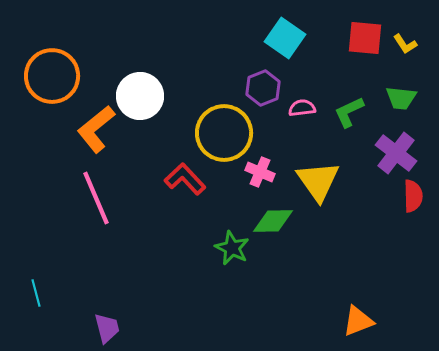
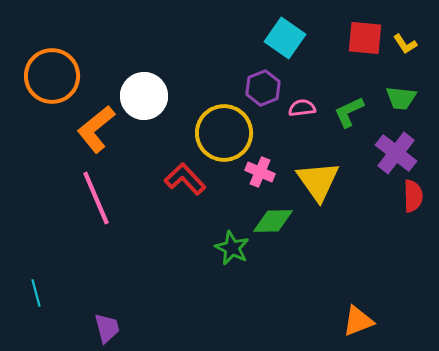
white circle: moved 4 px right
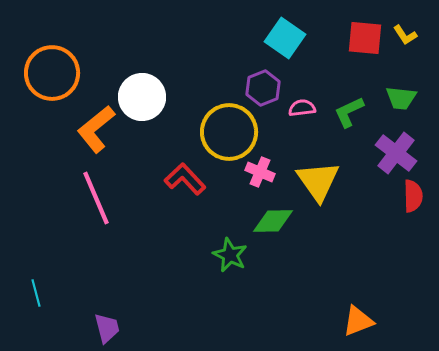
yellow L-shape: moved 9 px up
orange circle: moved 3 px up
white circle: moved 2 px left, 1 px down
yellow circle: moved 5 px right, 1 px up
green star: moved 2 px left, 7 px down
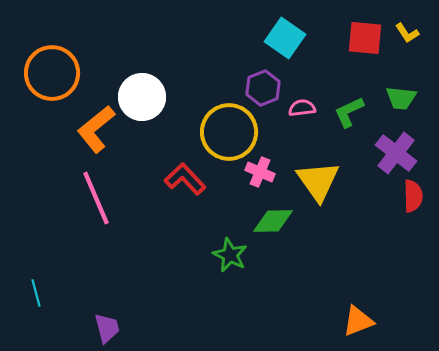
yellow L-shape: moved 2 px right, 2 px up
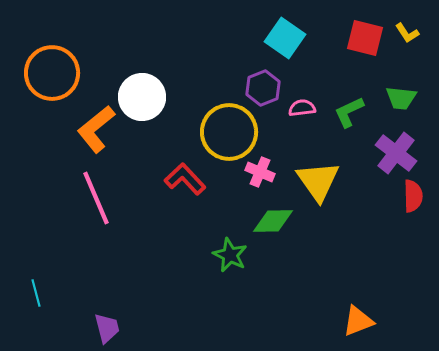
red square: rotated 9 degrees clockwise
